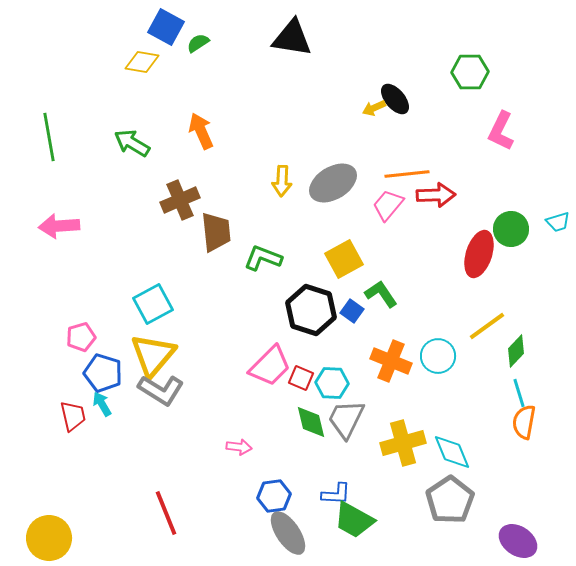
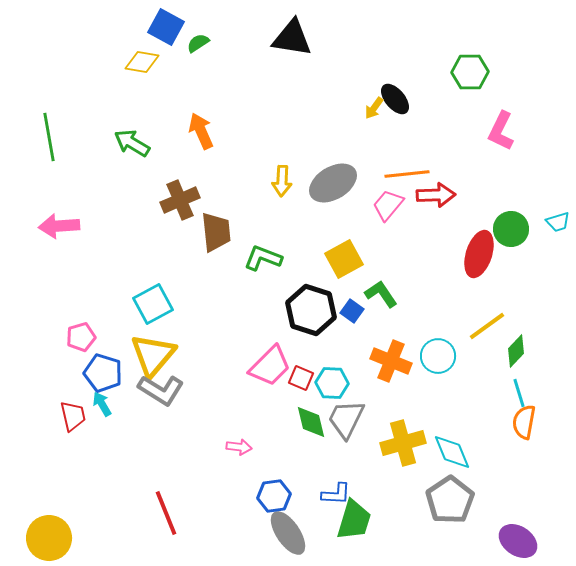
yellow arrow at (374, 108): rotated 30 degrees counterclockwise
green trapezoid at (354, 520): rotated 102 degrees counterclockwise
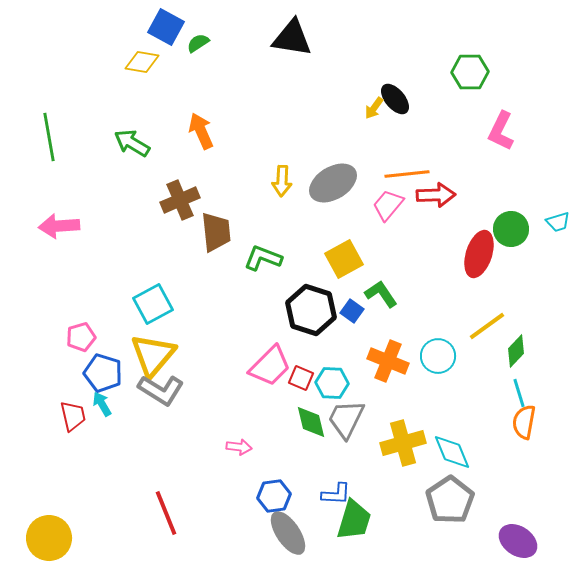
orange cross at (391, 361): moved 3 px left
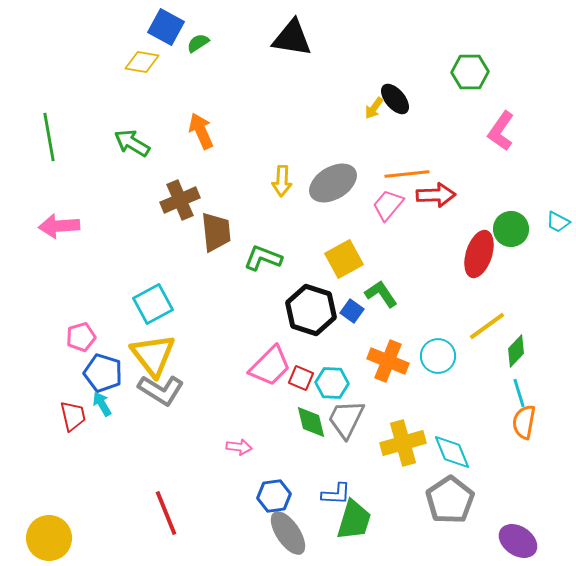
pink L-shape at (501, 131): rotated 9 degrees clockwise
cyan trapezoid at (558, 222): rotated 45 degrees clockwise
yellow triangle at (153, 355): rotated 18 degrees counterclockwise
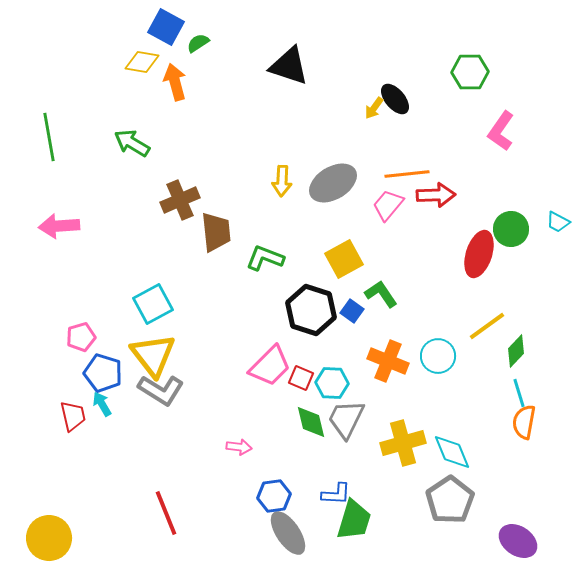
black triangle at (292, 38): moved 3 px left, 28 px down; rotated 9 degrees clockwise
orange arrow at (201, 131): moved 26 px left, 49 px up; rotated 9 degrees clockwise
green L-shape at (263, 258): moved 2 px right
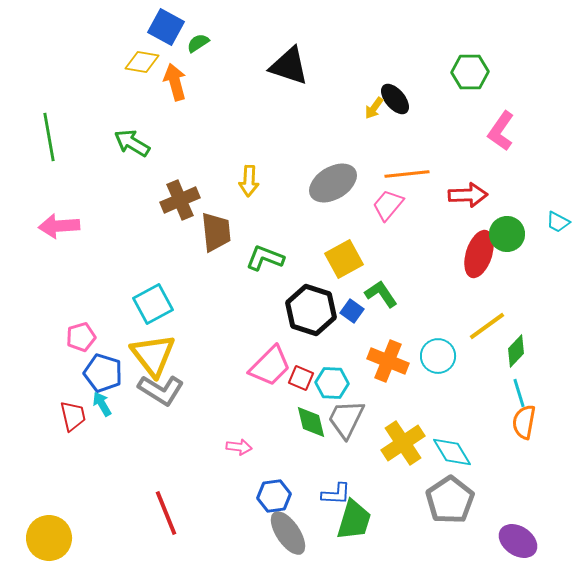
yellow arrow at (282, 181): moved 33 px left
red arrow at (436, 195): moved 32 px right
green circle at (511, 229): moved 4 px left, 5 px down
yellow cross at (403, 443): rotated 18 degrees counterclockwise
cyan diamond at (452, 452): rotated 9 degrees counterclockwise
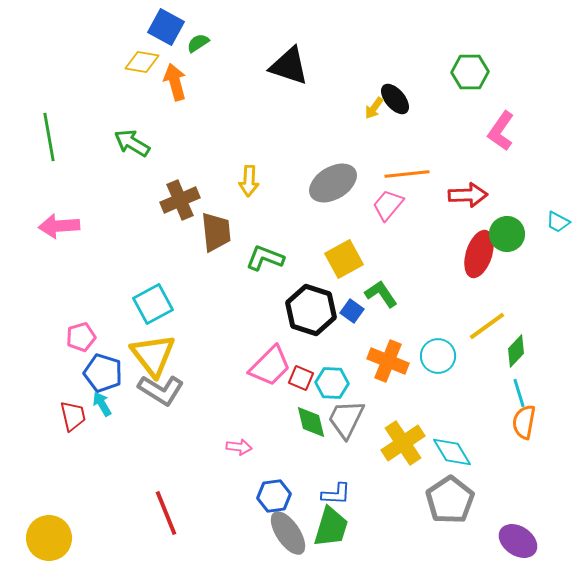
green trapezoid at (354, 520): moved 23 px left, 7 px down
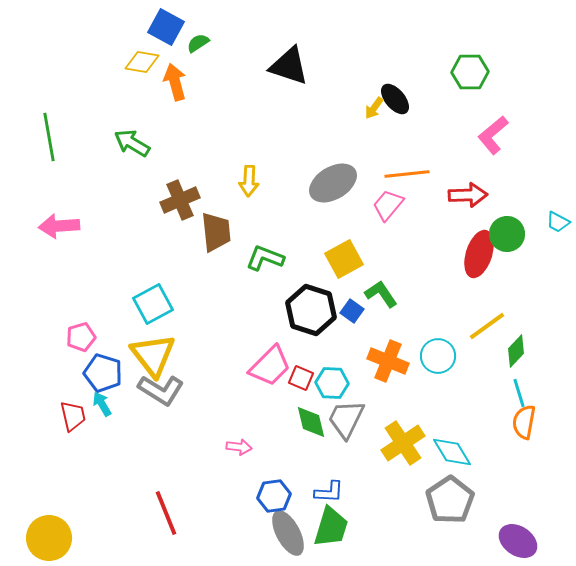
pink L-shape at (501, 131): moved 8 px left, 4 px down; rotated 15 degrees clockwise
blue L-shape at (336, 494): moved 7 px left, 2 px up
gray ellipse at (288, 533): rotated 6 degrees clockwise
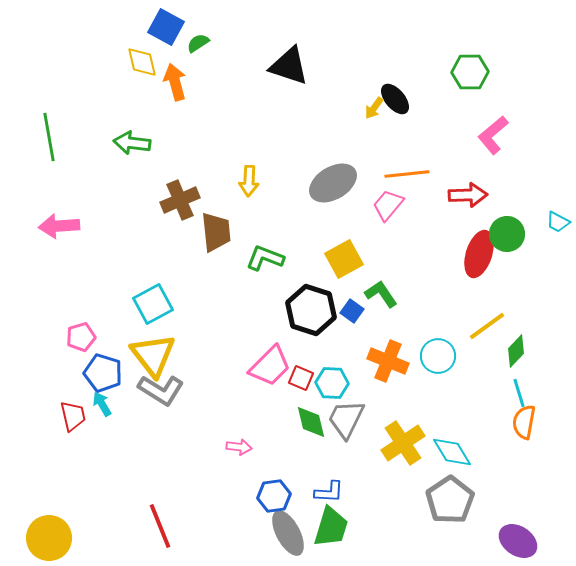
yellow diamond at (142, 62): rotated 68 degrees clockwise
green arrow at (132, 143): rotated 24 degrees counterclockwise
red line at (166, 513): moved 6 px left, 13 px down
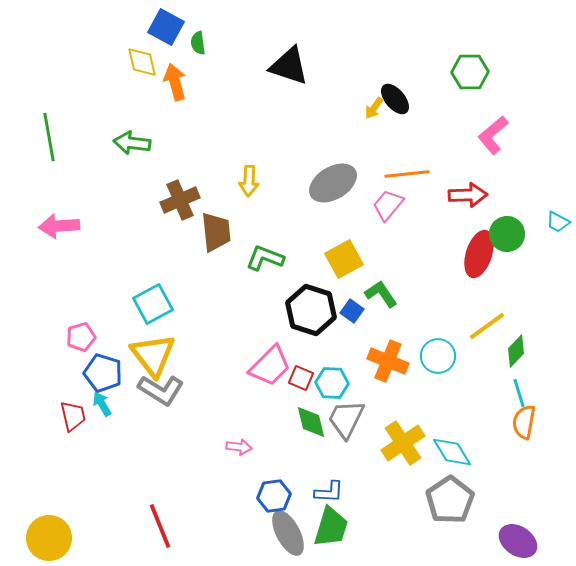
green semicircle at (198, 43): rotated 65 degrees counterclockwise
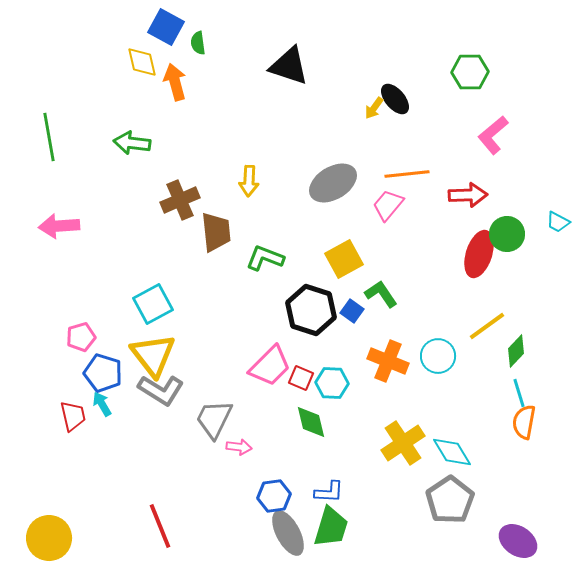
gray trapezoid at (346, 419): moved 132 px left
